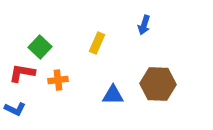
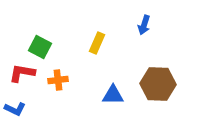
green square: rotated 15 degrees counterclockwise
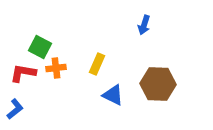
yellow rectangle: moved 21 px down
red L-shape: moved 1 px right
orange cross: moved 2 px left, 12 px up
blue triangle: rotated 25 degrees clockwise
blue L-shape: rotated 65 degrees counterclockwise
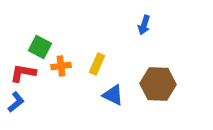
orange cross: moved 5 px right, 2 px up
blue L-shape: moved 1 px right, 7 px up
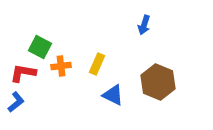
brown hexagon: moved 2 px up; rotated 20 degrees clockwise
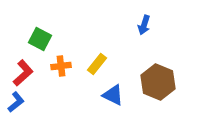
green square: moved 8 px up
yellow rectangle: rotated 15 degrees clockwise
red L-shape: rotated 128 degrees clockwise
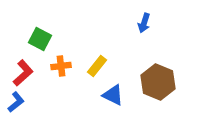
blue arrow: moved 2 px up
yellow rectangle: moved 2 px down
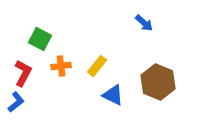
blue arrow: rotated 66 degrees counterclockwise
red L-shape: rotated 20 degrees counterclockwise
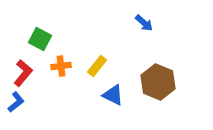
red L-shape: rotated 12 degrees clockwise
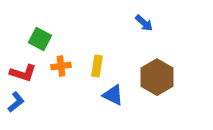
yellow rectangle: rotated 30 degrees counterclockwise
red L-shape: rotated 68 degrees clockwise
brown hexagon: moved 1 px left, 5 px up; rotated 8 degrees clockwise
